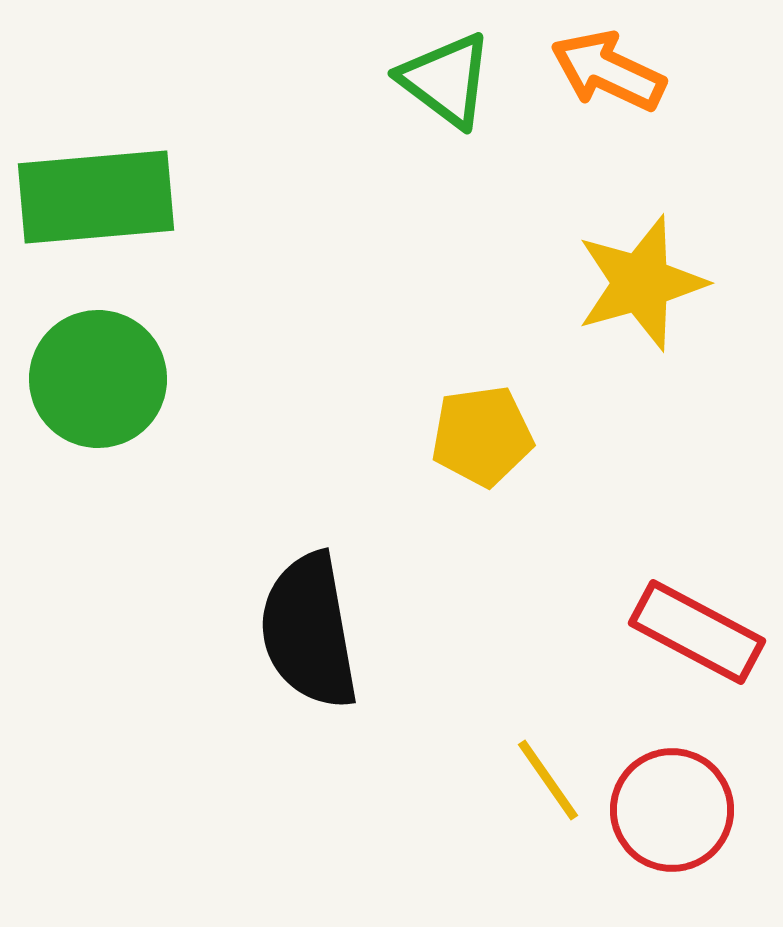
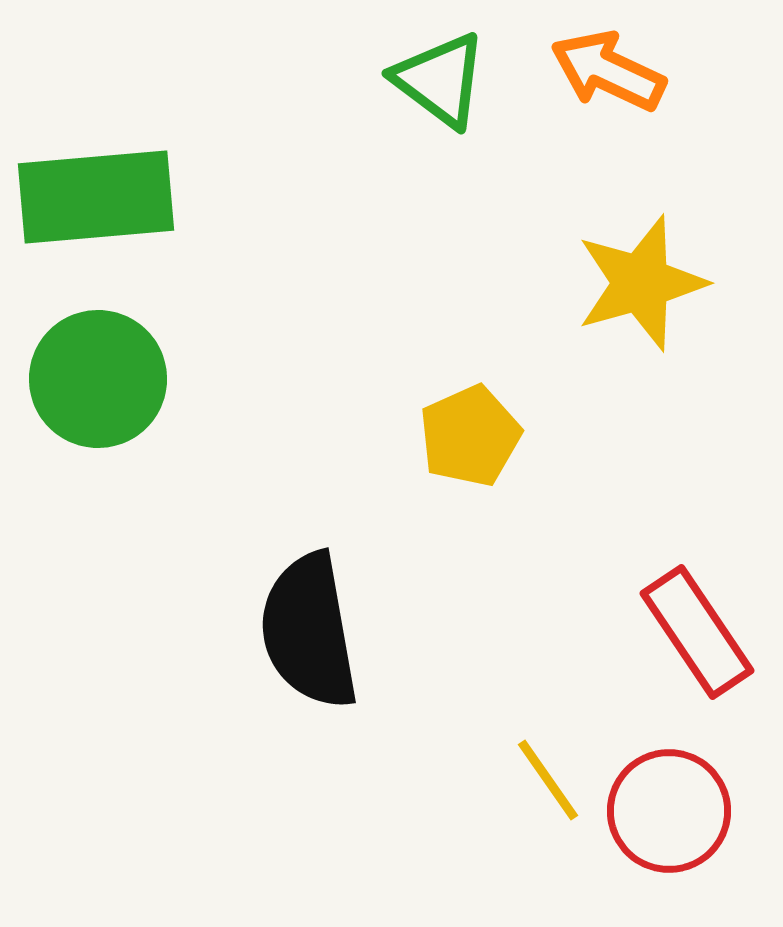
green triangle: moved 6 px left
yellow pentagon: moved 12 px left; rotated 16 degrees counterclockwise
red rectangle: rotated 28 degrees clockwise
red circle: moved 3 px left, 1 px down
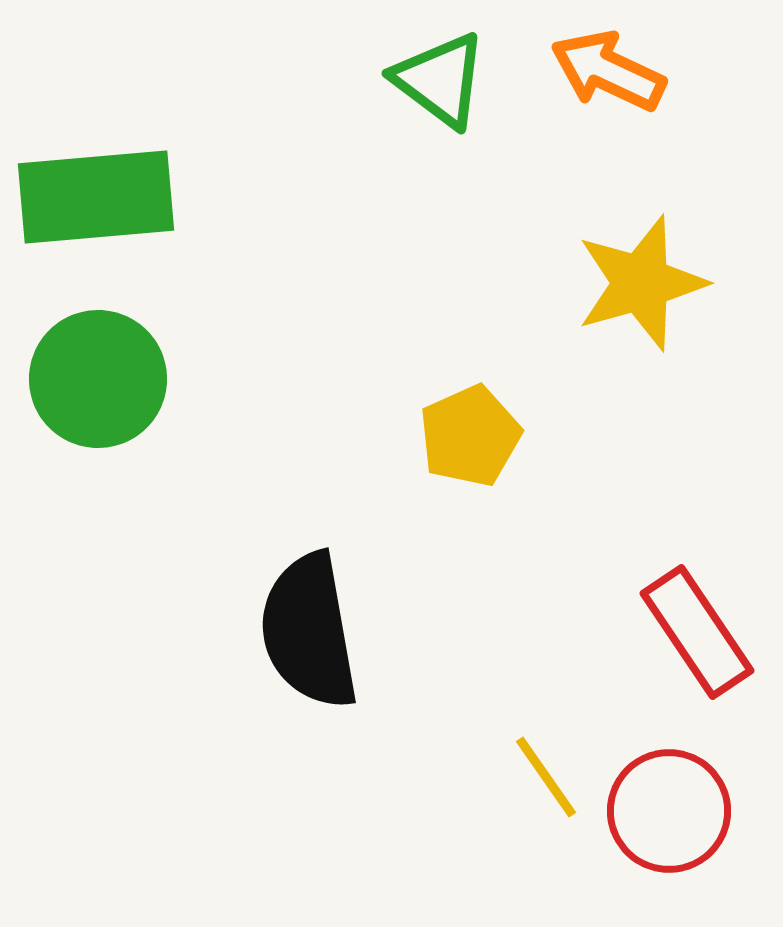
yellow line: moved 2 px left, 3 px up
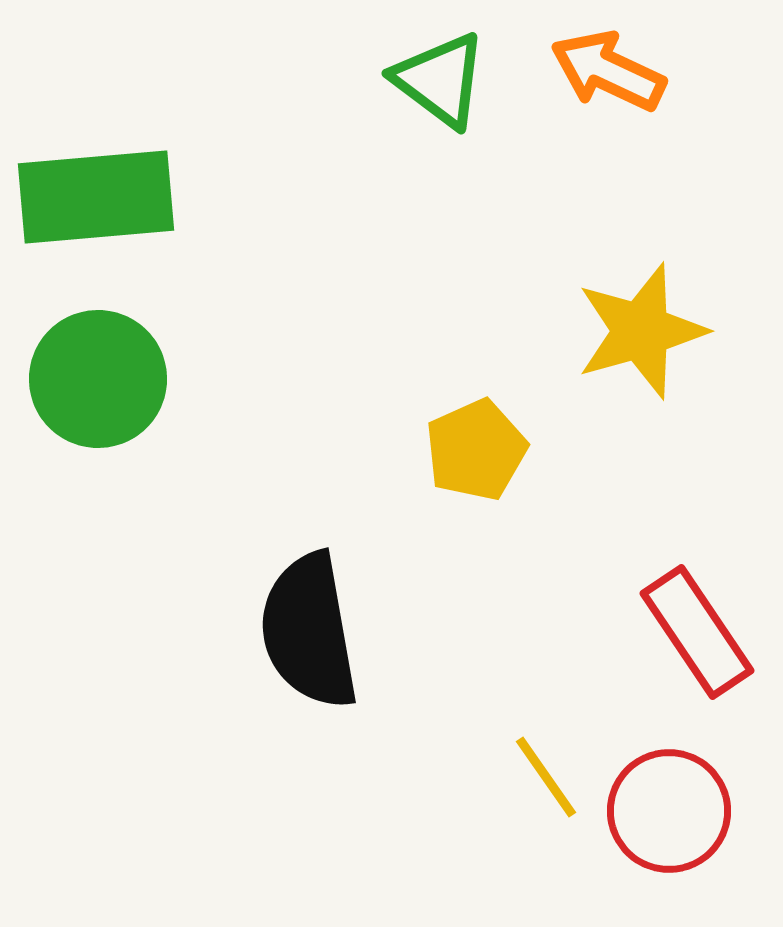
yellow star: moved 48 px down
yellow pentagon: moved 6 px right, 14 px down
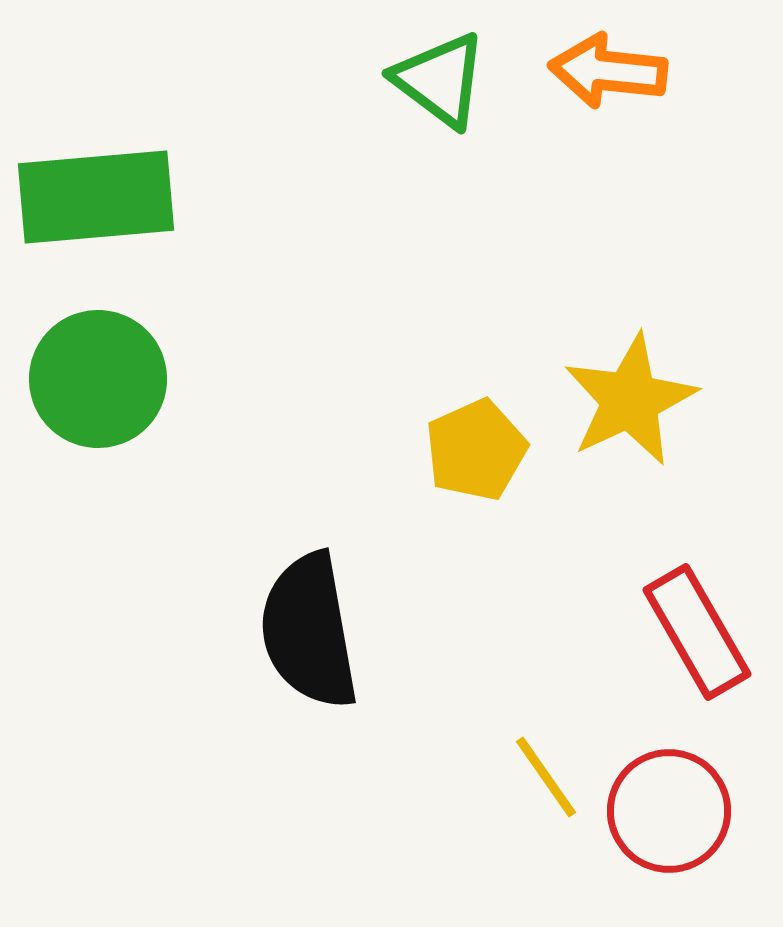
orange arrow: rotated 19 degrees counterclockwise
yellow star: moved 11 px left, 69 px down; rotated 9 degrees counterclockwise
red rectangle: rotated 4 degrees clockwise
